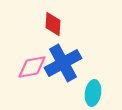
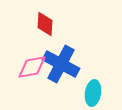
red diamond: moved 8 px left
blue cross: moved 2 px left, 1 px down; rotated 33 degrees counterclockwise
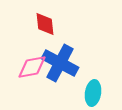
red diamond: rotated 10 degrees counterclockwise
blue cross: moved 1 px left, 1 px up
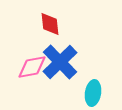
red diamond: moved 5 px right
blue cross: moved 1 px up; rotated 18 degrees clockwise
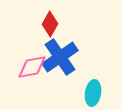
red diamond: rotated 35 degrees clockwise
blue cross: moved 5 px up; rotated 9 degrees clockwise
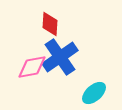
red diamond: rotated 25 degrees counterclockwise
cyan ellipse: moved 1 px right; rotated 40 degrees clockwise
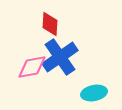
cyan ellipse: rotated 30 degrees clockwise
